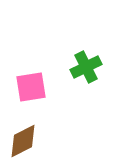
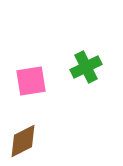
pink square: moved 6 px up
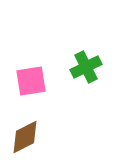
brown diamond: moved 2 px right, 4 px up
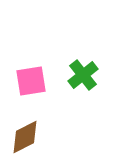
green cross: moved 3 px left, 8 px down; rotated 12 degrees counterclockwise
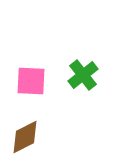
pink square: rotated 12 degrees clockwise
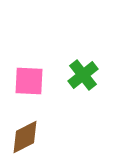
pink square: moved 2 px left
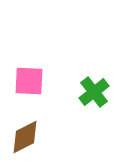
green cross: moved 11 px right, 17 px down
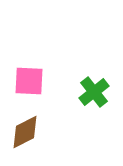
brown diamond: moved 5 px up
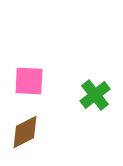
green cross: moved 1 px right, 3 px down
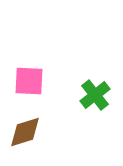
brown diamond: rotated 9 degrees clockwise
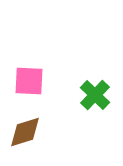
green cross: rotated 8 degrees counterclockwise
